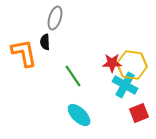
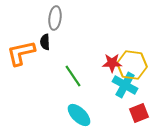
gray ellipse: rotated 10 degrees counterclockwise
orange L-shape: moved 3 px left; rotated 92 degrees counterclockwise
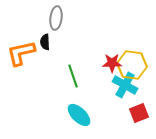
gray ellipse: moved 1 px right
green line: rotated 15 degrees clockwise
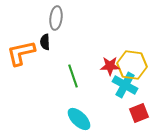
red star: moved 2 px left, 3 px down
cyan ellipse: moved 4 px down
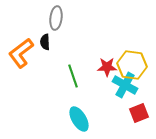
orange L-shape: rotated 24 degrees counterclockwise
red star: moved 3 px left, 1 px down
cyan ellipse: rotated 15 degrees clockwise
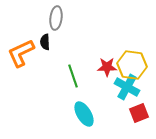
orange L-shape: rotated 12 degrees clockwise
cyan cross: moved 2 px right, 2 px down
cyan ellipse: moved 5 px right, 5 px up
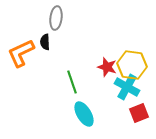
red star: rotated 18 degrees clockwise
green line: moved 1 px left, 6 px down
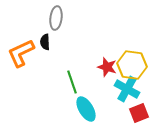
cyan cross: moved 2 px down
cyan ellipse: moved 2 px right, 5 px up
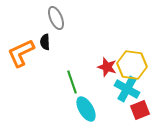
gray ellipse: rotated 30 degrees counterclockwise
red square: moved 1 px right, 3 px up
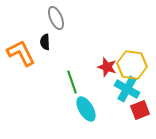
orange L-shape: rotated 88 degrees clockwise
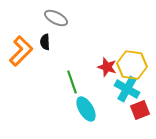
gray ellipse: rotated 40 degrees counterclockwise
orange L-shape: moved 2 px up; rotated 72 degrees clockwise
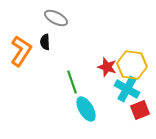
orange L-shape: rotated 12 degrees counterclockwise
